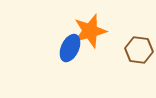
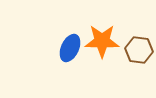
orange star: moved 12 px right, 10 px down; rotated 16 degrees clockwise
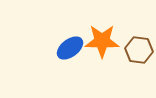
blue ellipse: rotated 28 degrees clockwise
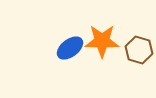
brown hexagon: rotated 8 degrees clockwise
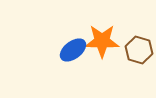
blue ellipse: moved 3 px right, 2 px down
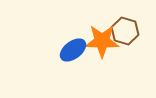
brown hexagon: moved 14 px left, 19 px up
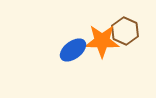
brown hexagon: rotated 8 degrees clockwise
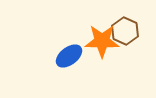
blue ellipse: moved 4 px left, 6 px down
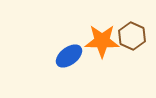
brown hexagon: moved 7 px right, 5 px down
